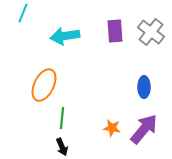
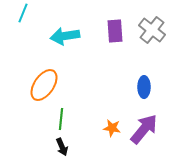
gray cross: moved 1 px right, 2 px up
orange ellipse: rotated 8 degrees clockwise
green line: moved 1 px left, 1 px down
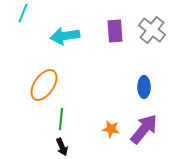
orange star: moved 1 px left, 1 px down
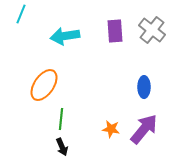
cyan line: moved 2 px left, 1 px down
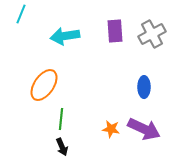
gray cross: moved 4 px down; rotated 24 degrees clockwise
purple arrow: rotated 76 degrees clockwise
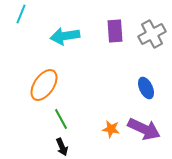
blue ellipse: moved 2 px right, 1 px down; rotated 25 degrees counterclockwise
green line: rotated 35 degrees counterclockwise
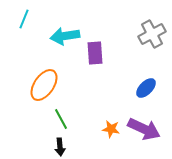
cyan line: moved 3 px right, 5 px down
purple rectangle: moved 20 px left, 22 px down
blue ellipse: rotated 70 degrees clockwise
black arrow: moved 2 px left; rotated 18 degrees clockwise
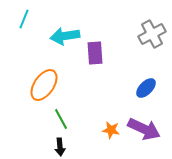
orange star: moved 1 px down
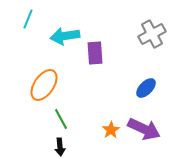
cyan line: moved 4 px right
orange star: rotated 30 degrees clockwise
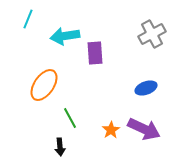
blue ellipse: rotated 25 degrees clockwise
green line: moved 9 px right, 1 px up
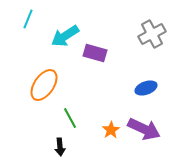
cyan arrow: rotated 24 degrees counterclockwise
purple rectangle: rotated 70 degrees counterclockwise
